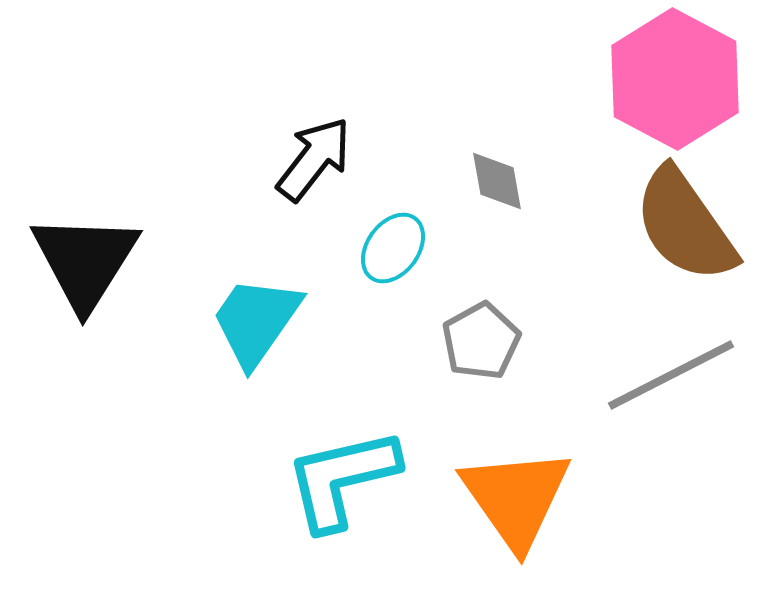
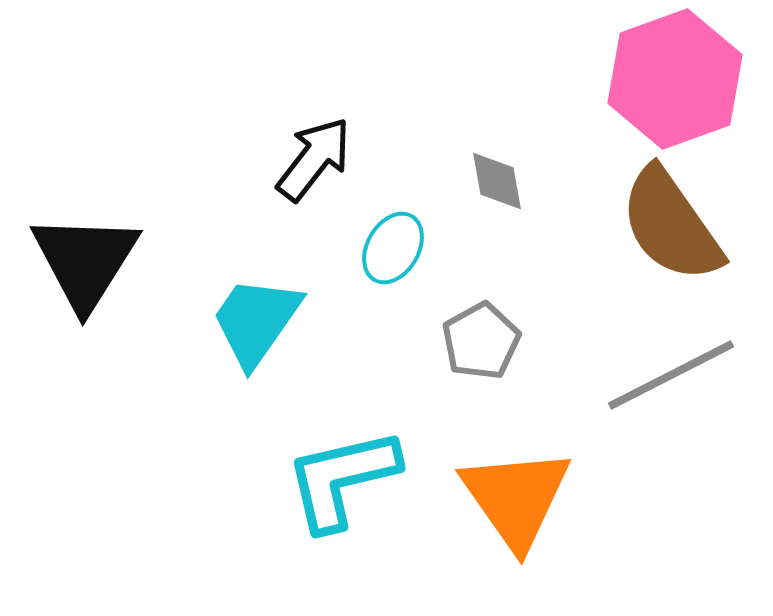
pink hexagon: rotated 12 degrees clockwise
brown semicircle: moved 14 px left
cyan ellipse: rotated 6 degrees counterclockwise
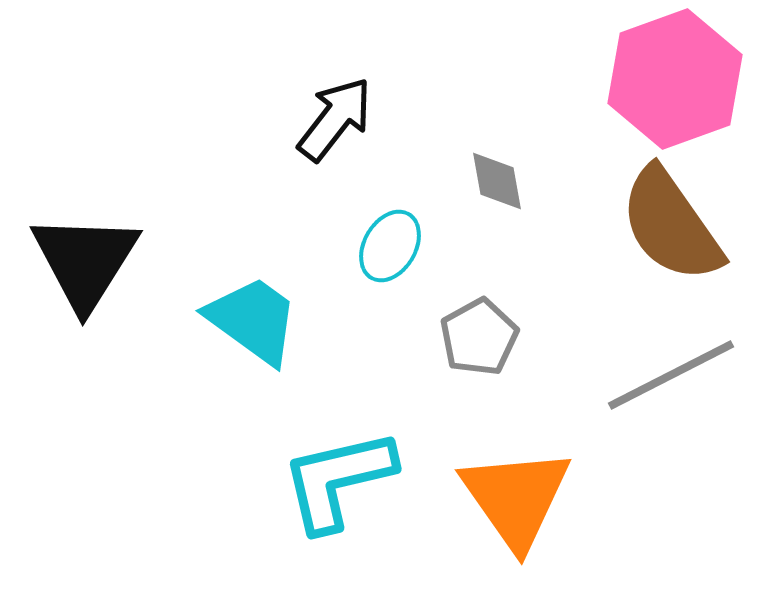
black arrow: moved 21 px right, 40 px up
cyan ellipse: moved 3 px left, 2 px up
cyan trapezoid: moved 3 px left, 1 px up; rotated 91 degrees clockwise
gray pentagon: moved 2 px left, 4 px up
cyan L-shape: moved 4 px left, 1 px down
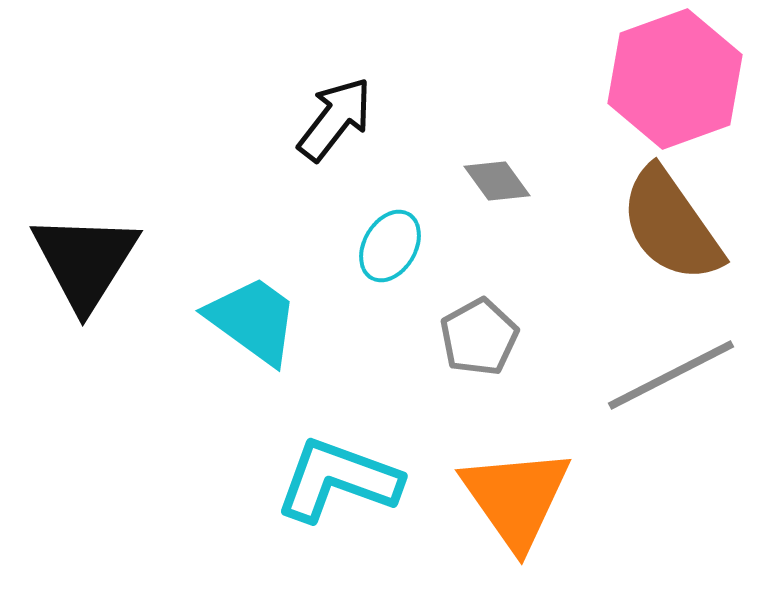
gray diamond: rotated 26 degrees counterclockwise
cyan L-shape: rotated 33 degrees clockwise
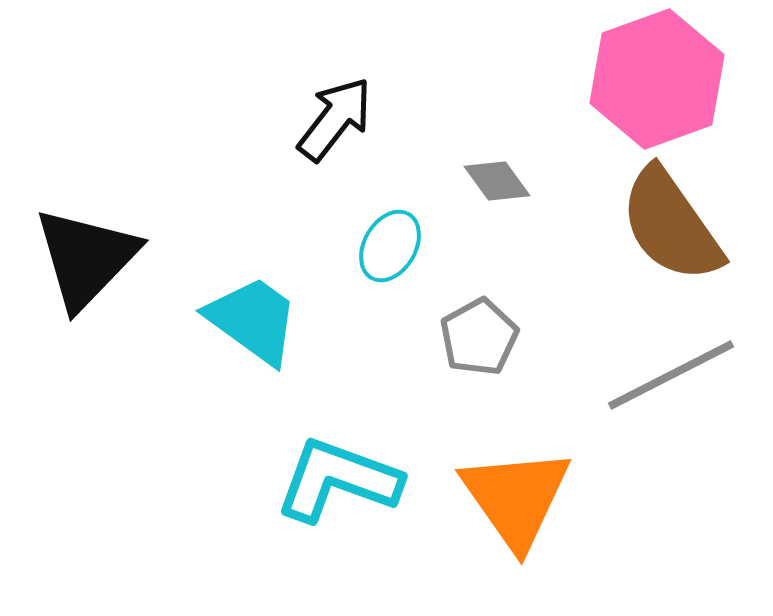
pink hexagon: moved 18 px left
black triangle: moved 1 px right, 3 px up; rotated 12 degrees clockwise
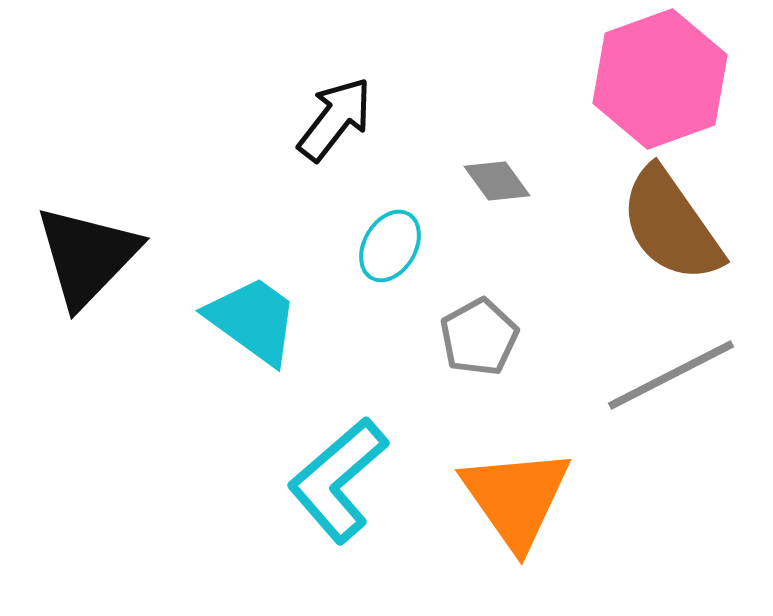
pink hexagon: moved 3 px right
black triangle: moved 1 px right, 2 px up
cyan L-shape: rotated 61 degrees counterclockwise
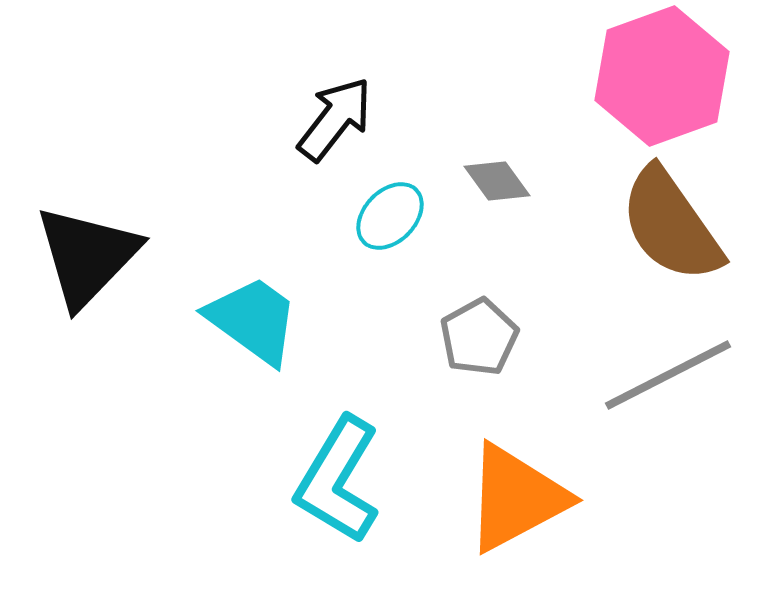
pink hexagon: moved 2 px right, 3 px up
cyan ellipse: moved 30 px up; rotated 14 degrees clockwise
gray line: moved 3 px left
cyan L-shape: rotated 18 degrees counterclockwise
orange triangle: rotated 37 degrees clockwise
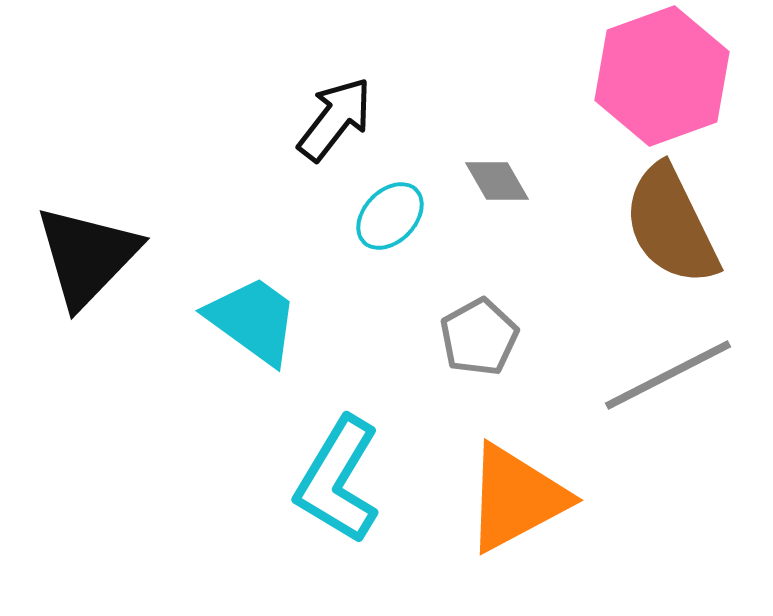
gray diamond: rotated 6 degrees clockwise
brown semicircle: rotated 9 degrees clockwise
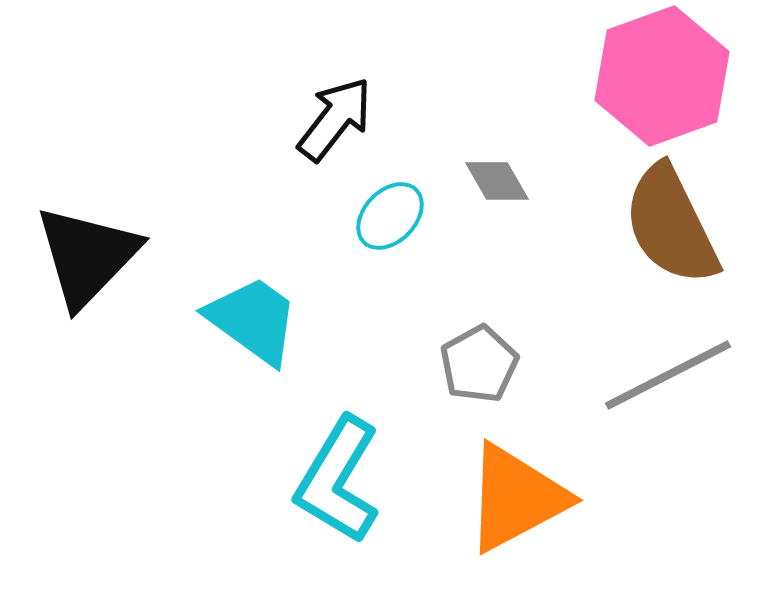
gray pentagon: moved 27 px down
